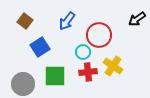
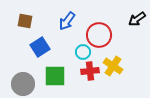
brown square: rotated 28 degrees counterclockwise
red cross: moved 2 px right, 1 px up
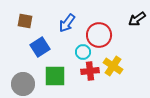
blue arrow: moved 2 px down
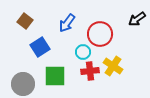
brown square: rotated 28 degrees clockwise
red circle: moved 1 px right, 1 px up
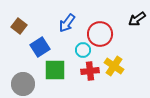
brown square: moved 6 px left, 5 px down
cyan circle: moved 2 px up
yellow cross: moved 1 px right
green square: moved 6 px up
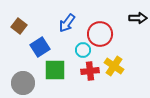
black arrow: moved 1 px right, 1 px up; rotated 144 degrees counterclockwise
gray circle: moved 1 px up
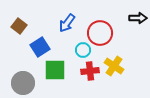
red circle: moved 1 px up
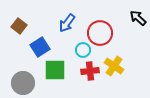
black arrow: rotated 138 degrees counterclockwise
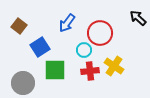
cyan circle: moved 1 px right
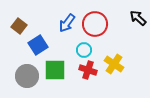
red circle: moved 5 px left, 9 px up
blue square: moved 2 px left, 2 px up
yellow cross: moved 2 px up
red cross: moved 2 px left, 1 px up; rotated 24 degrees clockwise
gray circle: moved 4 px right, 7 px up
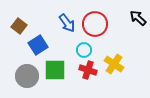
blue arrow: rotated 72 degrees counterclockwise
